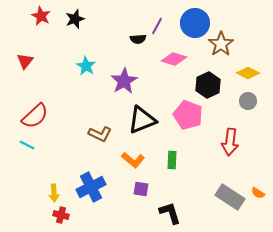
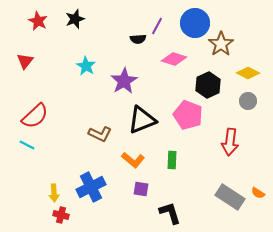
red star: moved 3 px left, 5 px down
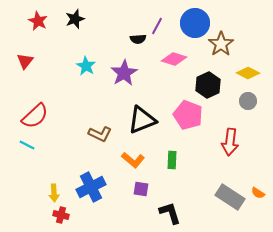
purple star: moved 8 px up
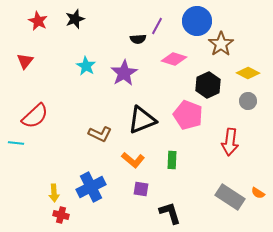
blue circle: moved 2 px right, 2 px up
cyan line: moved 11 px left, 2 px up; rotated 21 degrees counterclockwise
